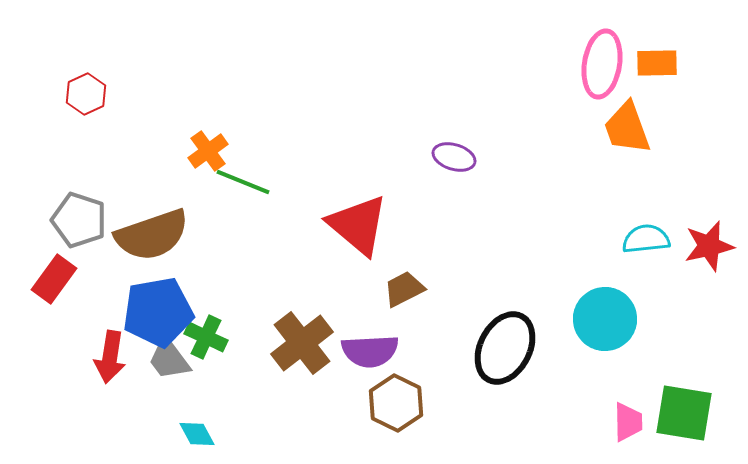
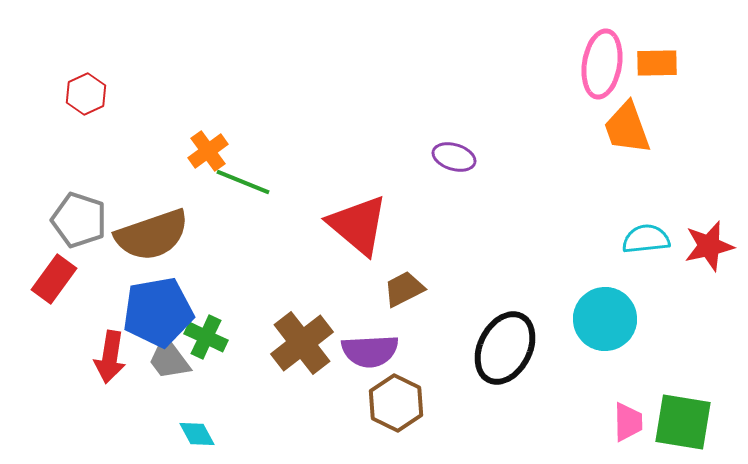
green square: moved 1 px left, 9 px down
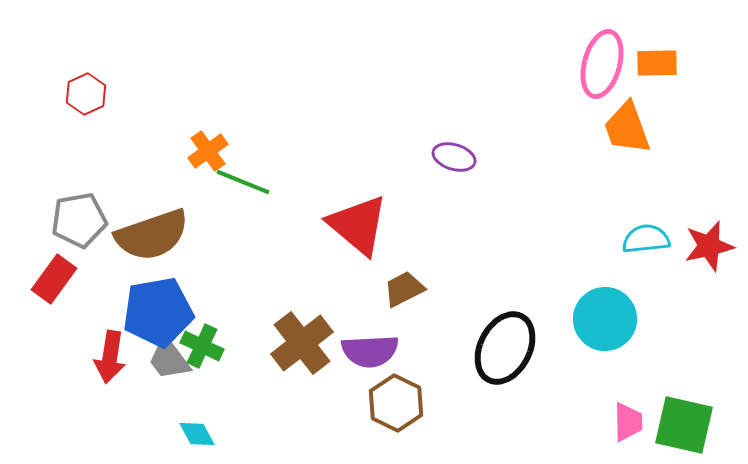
pink ellipse: rotated 6 degrees clockwise
gray pentagon: rotated 28 degrees counterclockwise
green cross: moved 4 px left, 9 px down
green square: moved 1 px right, 3 px down; rotated 4 degrees clockwise
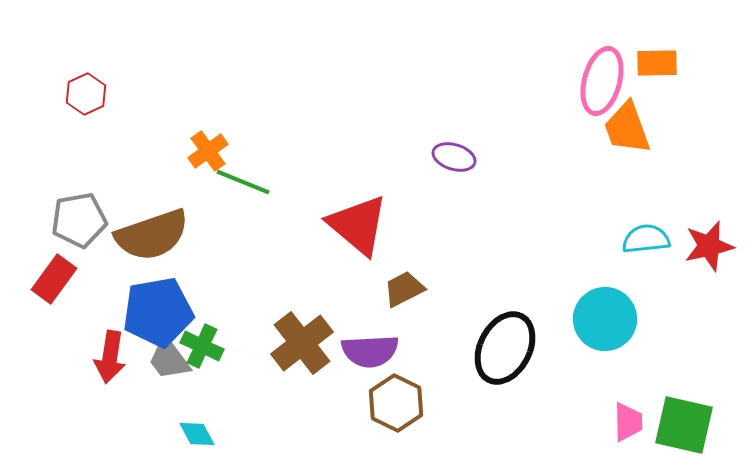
pink ellipse: moved 17 px down
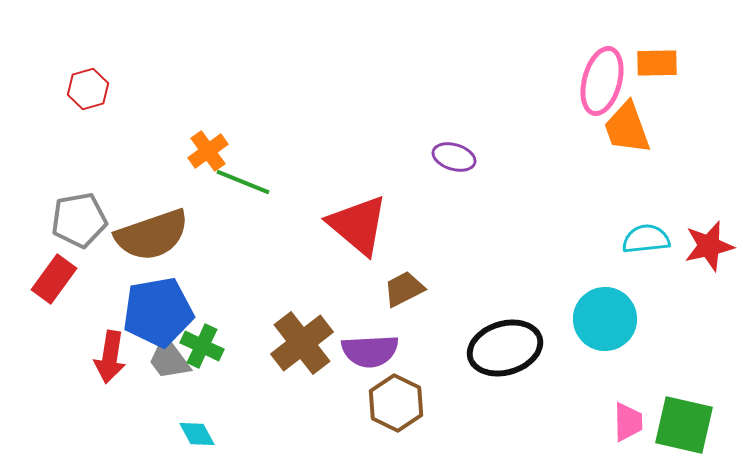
red hexagon: moved 2 px right, 5 px up; rotated 9 degrees clockwise
black ellipse: rotated 46 degrees clockwise
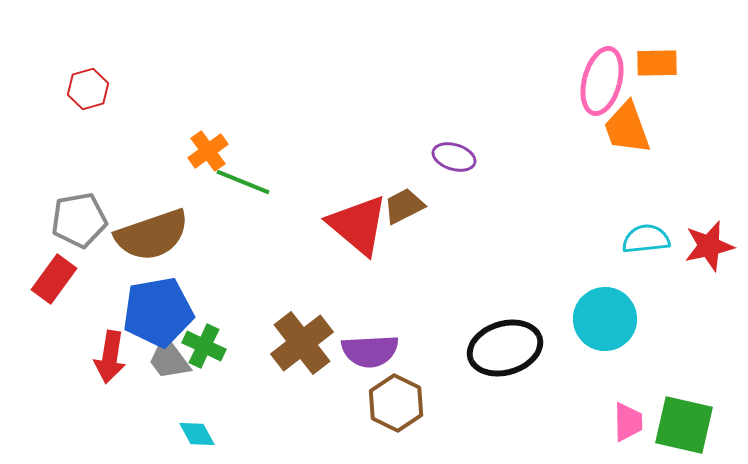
brown trapezoid: moved 83 px up
green cross: moved 2 px right
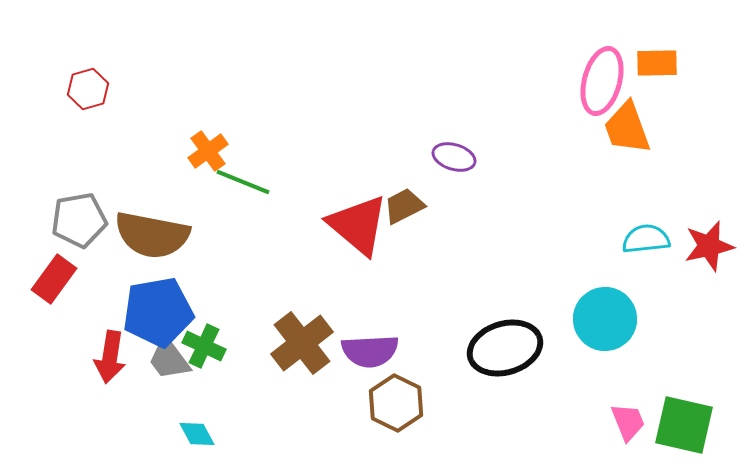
brown semicircle: rotated 30 degrees clockwise
pink trapezoid: rotated 21 degrees counterclockwise
